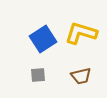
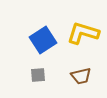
yellow L-shape: moved 2 px right
blue square: moved 1 px down
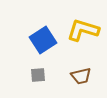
yellow L-shape: moved 3 px up
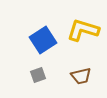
gray square: rotated 14 degrees counterclockwise
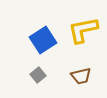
yellow L-shape: rotated 28 degrees counterclockwise
gray square: rotated 21 degrees counterclockwise
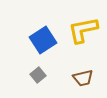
brown trapezoid: moved 2 px right, 2 px down
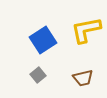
yellow L-shape: moved 3 px right
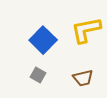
blue square: rotated 12 degrees counterclockwise
gray square: rotated 21 degrees counterclockwise
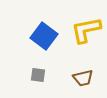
blue square: moved 1 px right, 4 px up; rotated 8 degrees counterclockwise
gray square: rotated 21 degrees counterclockwise
